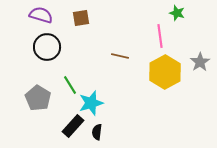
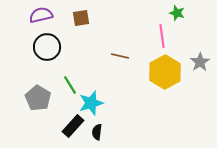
purple semicircle: rotated 30 degrees counterclockwise
pink line: moved 2 px right
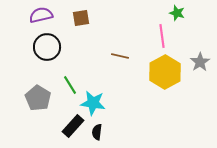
cyan star: moved 2 px right; rotated 25 degrees clockwise
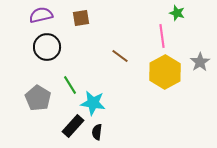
brown line: rotated 24 degrees clockwise
